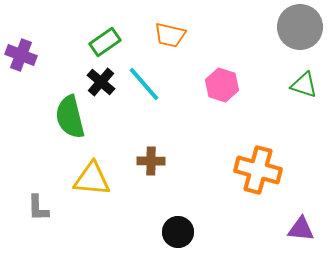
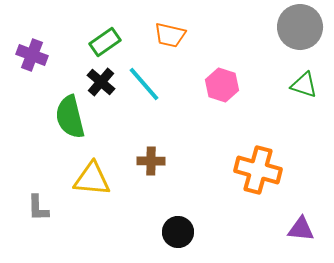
purple cross: moved 11 px right
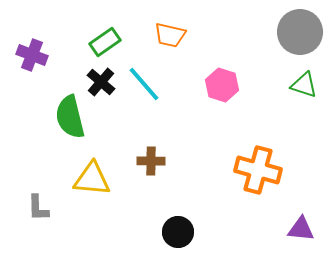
gray circle: moved 5 px down
